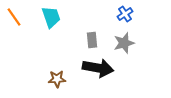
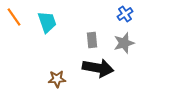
cyan trapezoid: moved 4 px left, 5 px down
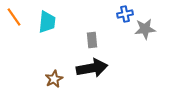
blue cross: rotated 21 degrees clockwise
cyan trapezoid: rotated 25 degrees clockwise
gray star: moved 21 px right, 14 px up; rotated 10 degrees clockwise
black arrow: moved 6 px left; rotated 20 degrees counterclockwise
brown star: moved 3 px left; rotated 24 degrees counterclockwise
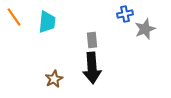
gray star: rotated 15 degrees counterclockwise
black arrow: rotated 96 degrees clockwise
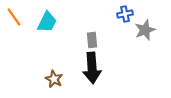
cyan trapezoid: rotated 20 degrees clockwise
gray star: moved 1 px down
brown star: rotated 18 degrees counterclockwise
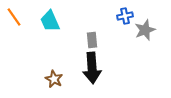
blue cross: moved 2 px down
cyan trapezoid: moved 3 px right, 1 px up; rotated 130 degrees clockwise
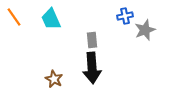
cyan trapezoid: moved 1 px right, 2 px up
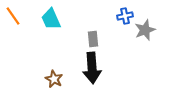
orange line: moved 1 px left, 1 px up
gray rectangle: moved 1 px right, 1 px up
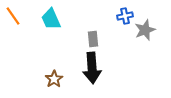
brown star: rotated 12 degrees clockwise
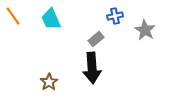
blue cross: moved 10 px left
gray star: rotated 20 degrees counterclockwise
gray rectangle: moved 3 px right; rotated 56 degrees clockwise
brown star: moved 5 px left, 3 px down
